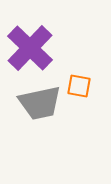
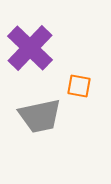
gray trapezoid: moved 13 px down
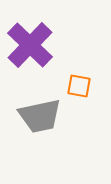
purple cross: moved 3 px up
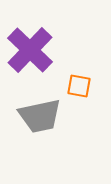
purple cross: moved 5 px down
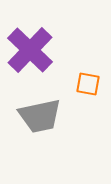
orange square: moved 9 px right, 2 px up
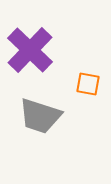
gray trapezoid: rotated 30 degrees clockwise
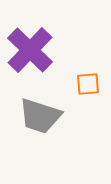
orange square: rotated 15 degrees counterclockwise
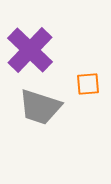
gray trapezoid: moved 9 px up
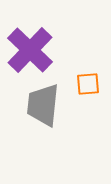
gray trapezoid: moved 3 px right, 2 px up; rotated 78 degrees clockwise
